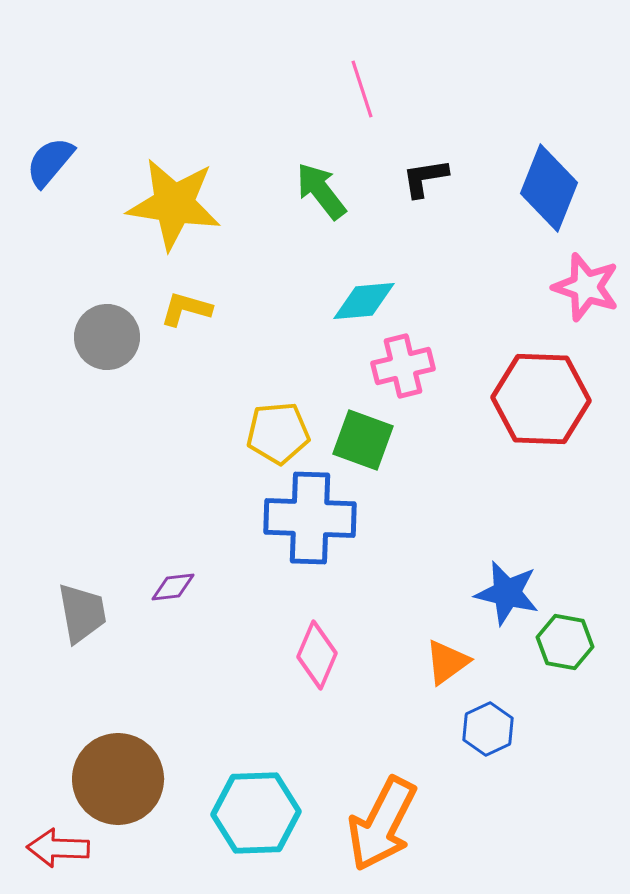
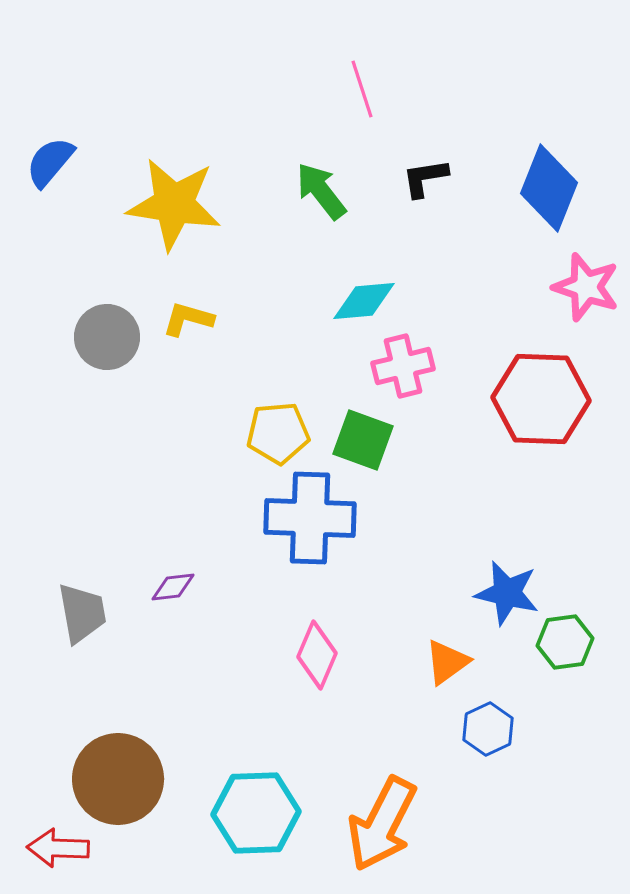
yellow L-shape: moved 2 px right, 10 px down
green hexagon: rotated 18 degrees counterclockwise
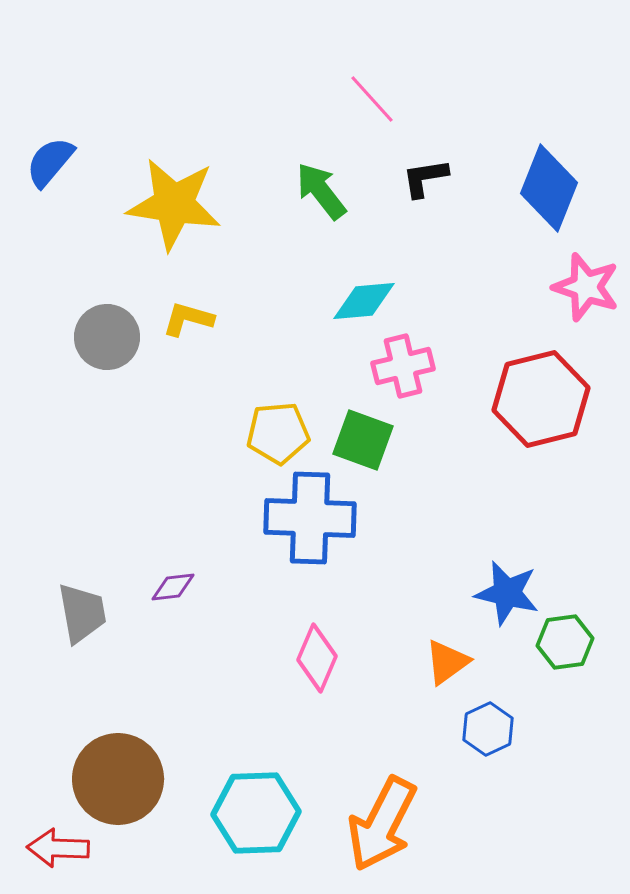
pink line: moved 10 px right, 10 px down; rotated 24 degrees counterclockwise
red hexagon: rotated 16 degrees counterclockwise
pink diamond: moved 3 px down
